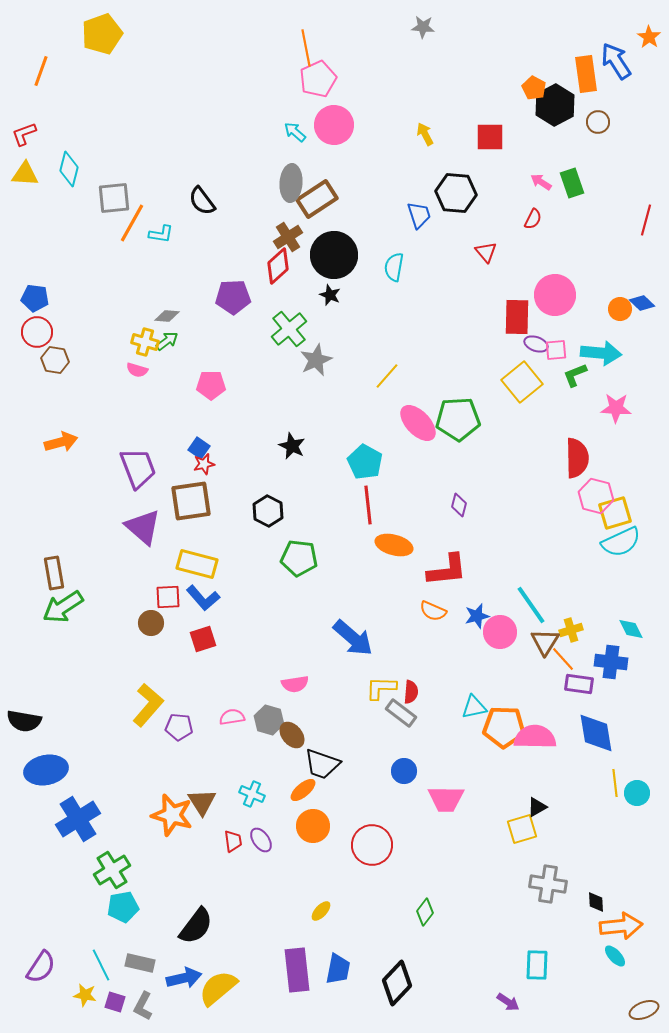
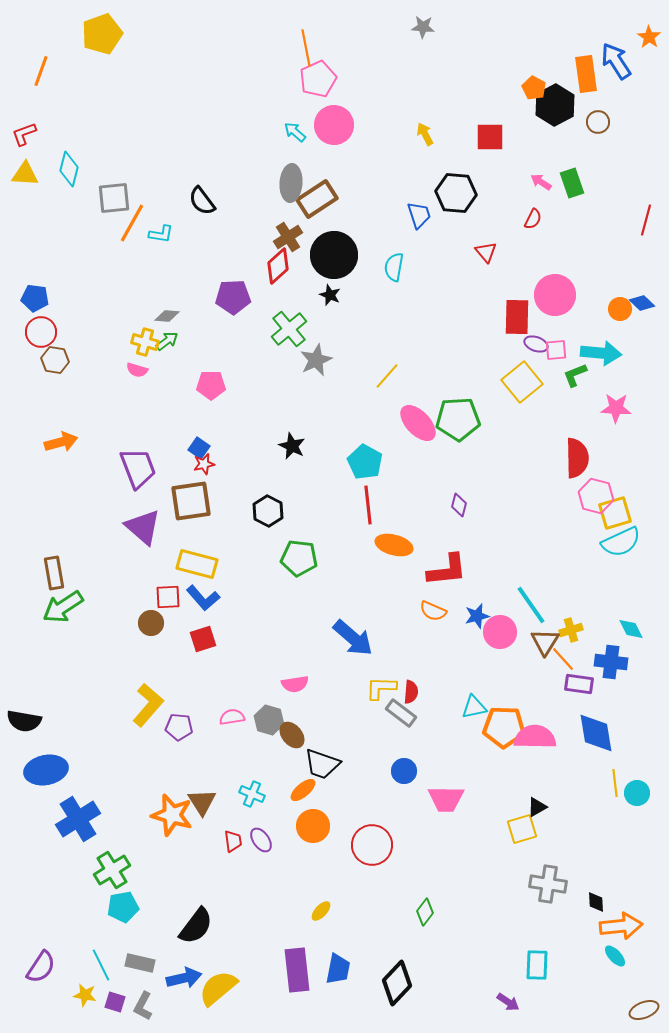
red circle at (37, 332): moved 4 px right
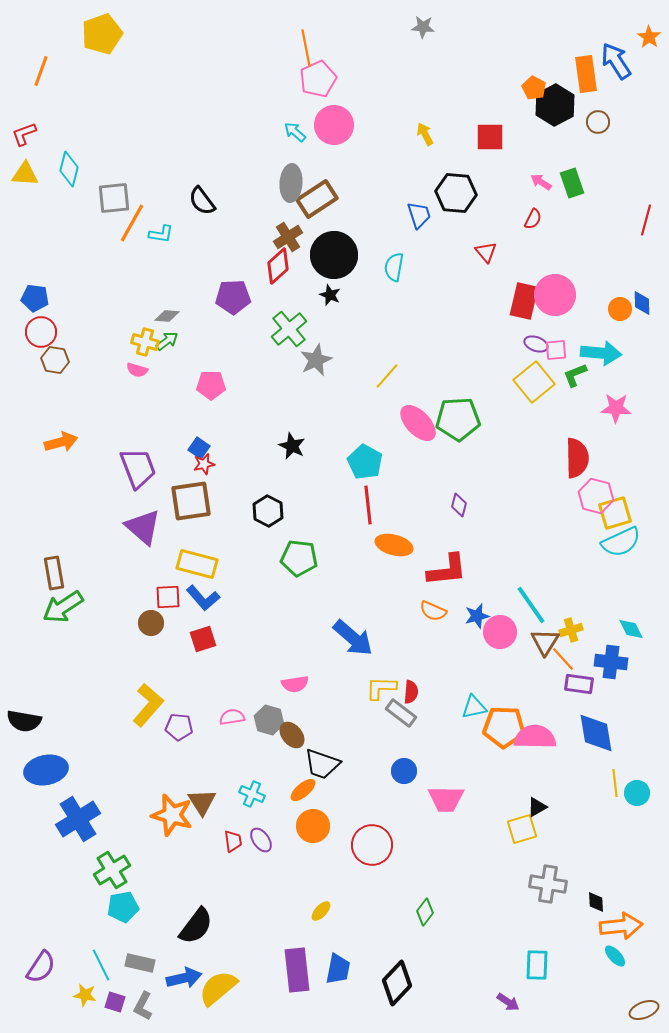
blue diamond at (642, 303): rotated 45 degrees clockwise
red rectangle at (517, 317): moved 7 px right, 16 px up; rotated 12 degrees clockwise
yellow square at (522, 382): moved 12 px right
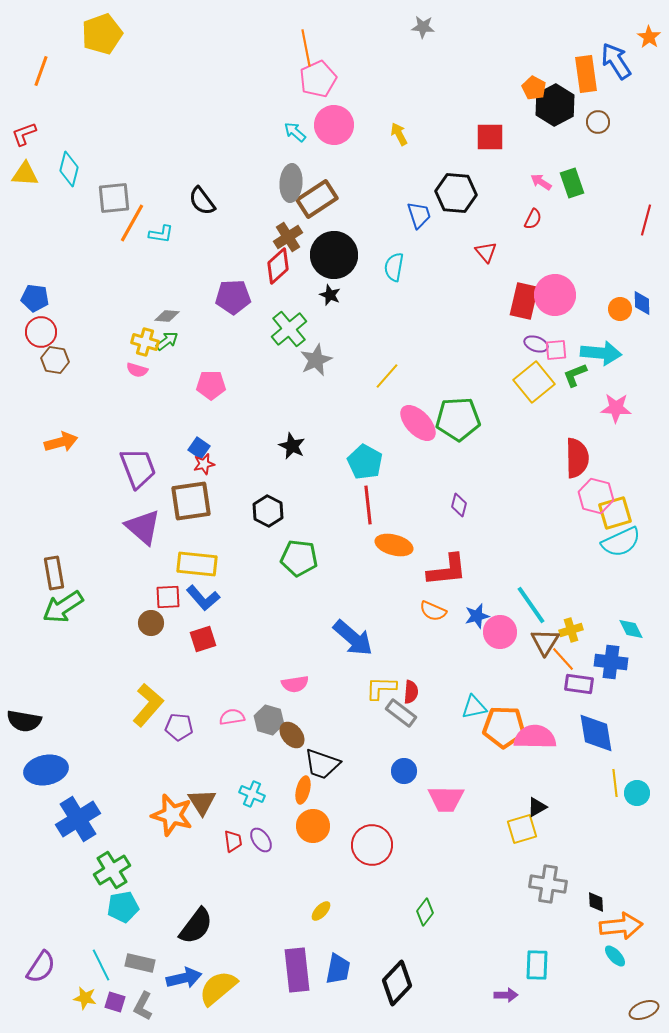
yellow arrow at (425, 134): moved 26 px left
yellow rectangle at (197, 564): rotated 9 degrees counterclockwise
orange ellipse at (303, 790): rotated 36 degrees counterclockwise
yellow star at (85, 995): moved 3 px down
purple arrow at (508, 1002): moved 2 px left, 7 px up; rotated 35 degrees counterclockwise
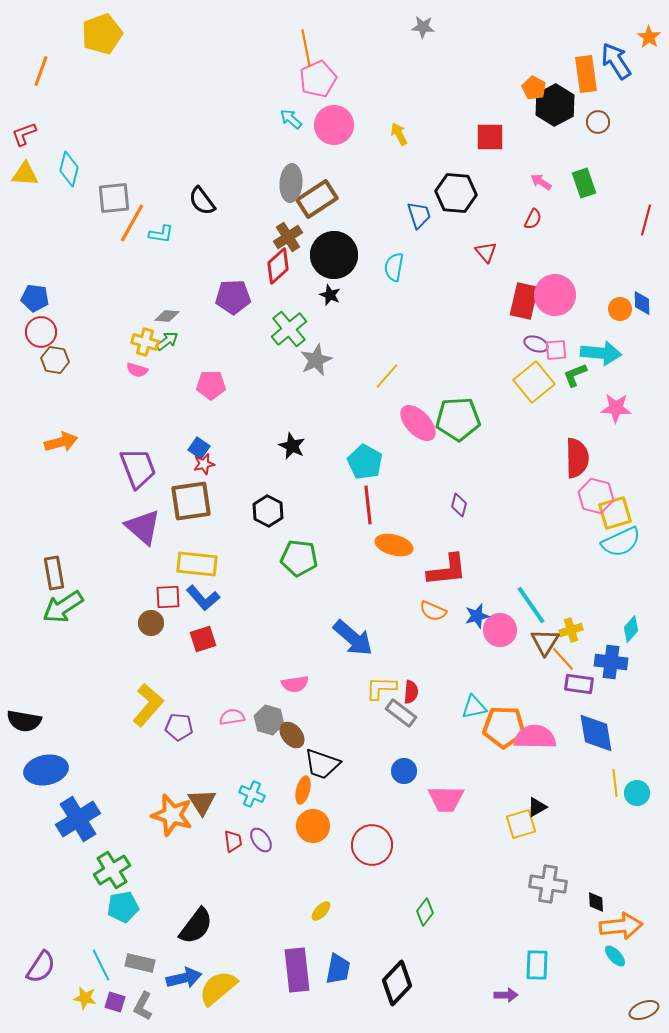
cyan arrow at (295, 132): moved 4 px left, 13 px up
green rectangle at (572, 183): moved 12 px right
cyan diamond at (631, 629): rotated 68 degrees clockwise
pink circle at (500, 632): moved 2 px up
yellow square at (522, 829): moved 1 px left, 5 px up
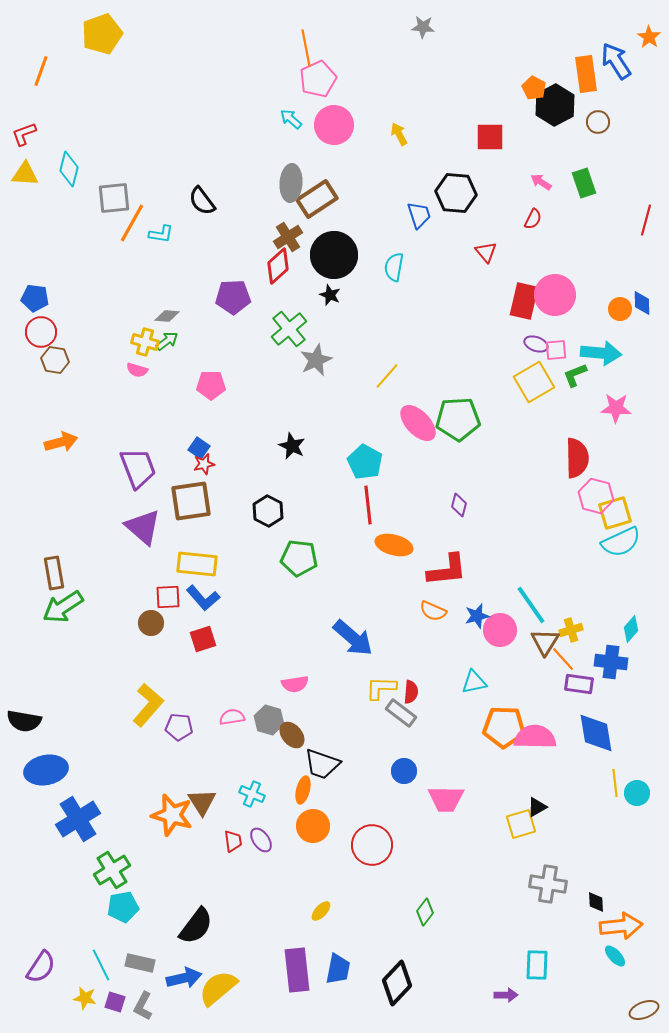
yellow square at (534, 382): rotated 9 degrees clockwise
cyan triangle at (474, 707): moved 25 px up
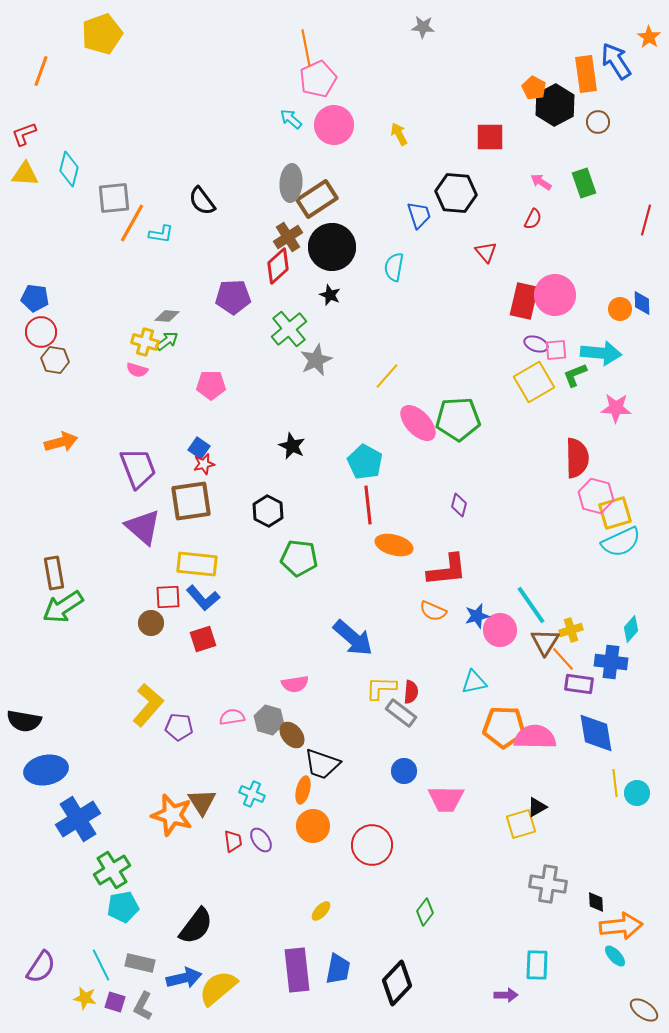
black circle at (334, 255): moved 2 px left, 8 px up
brown ellipse at (644, 1010): rotated 56 degrees clockwise
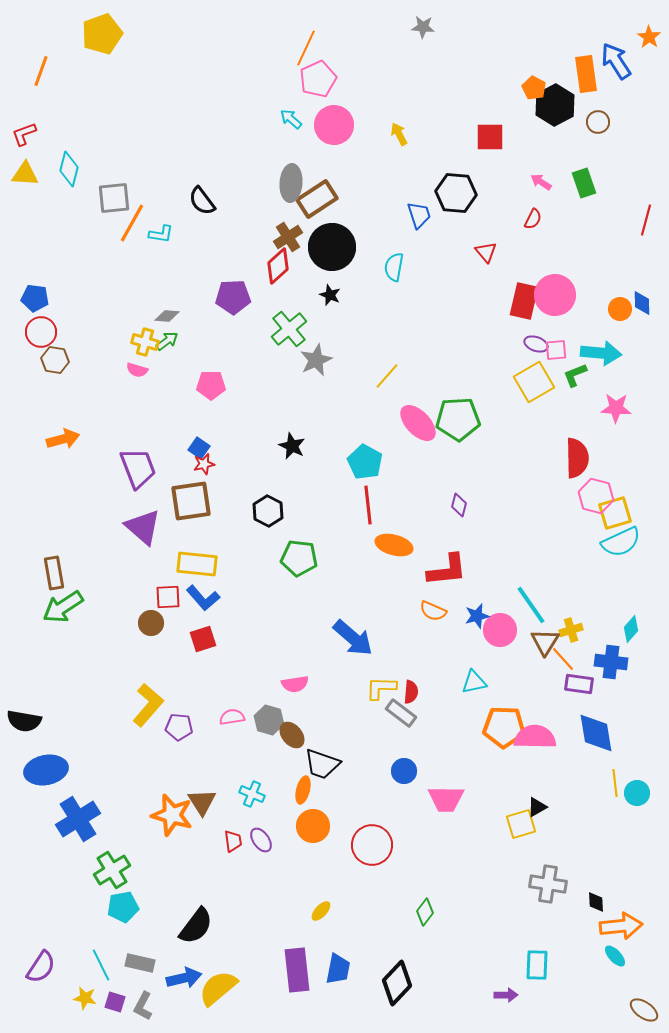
orange line at (306, 48): rotated 36 degrees clockwise
orange arrow at (61, 442): moved 2 px right, 3 px up
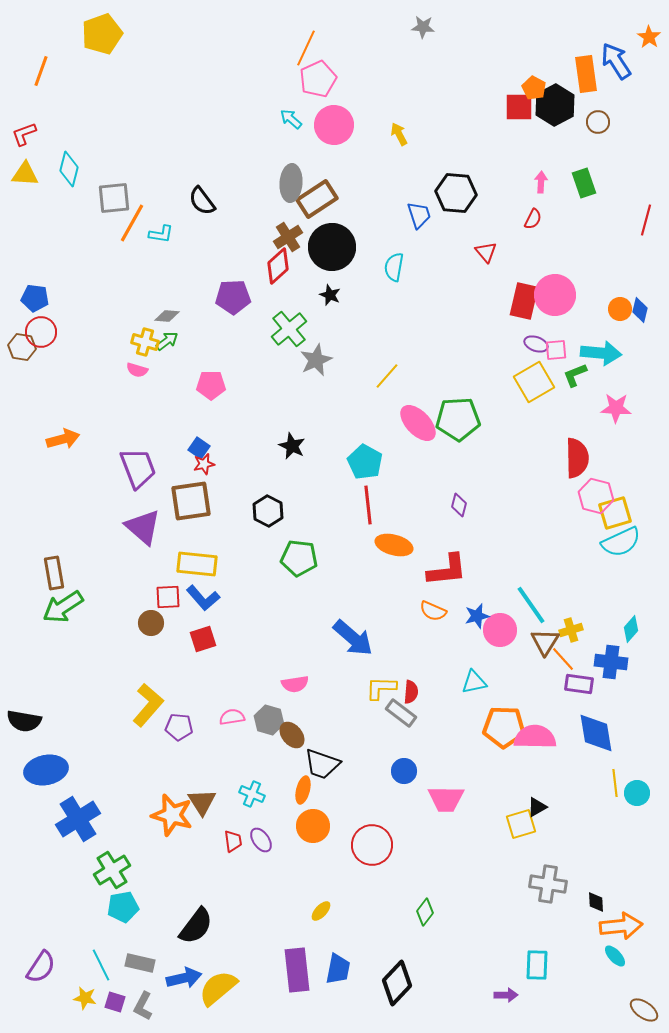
red square at (490, 137): moved 29 px right, 30 px up
pink arrow at (541, 182): rotated 60 degrees clockwise
blue diamond at (642, 303): moved 2 px left, 7 px down; rotated 15 degrees clockwise
brown hexagon at (55, 360): moved 33 px left, 13 px up
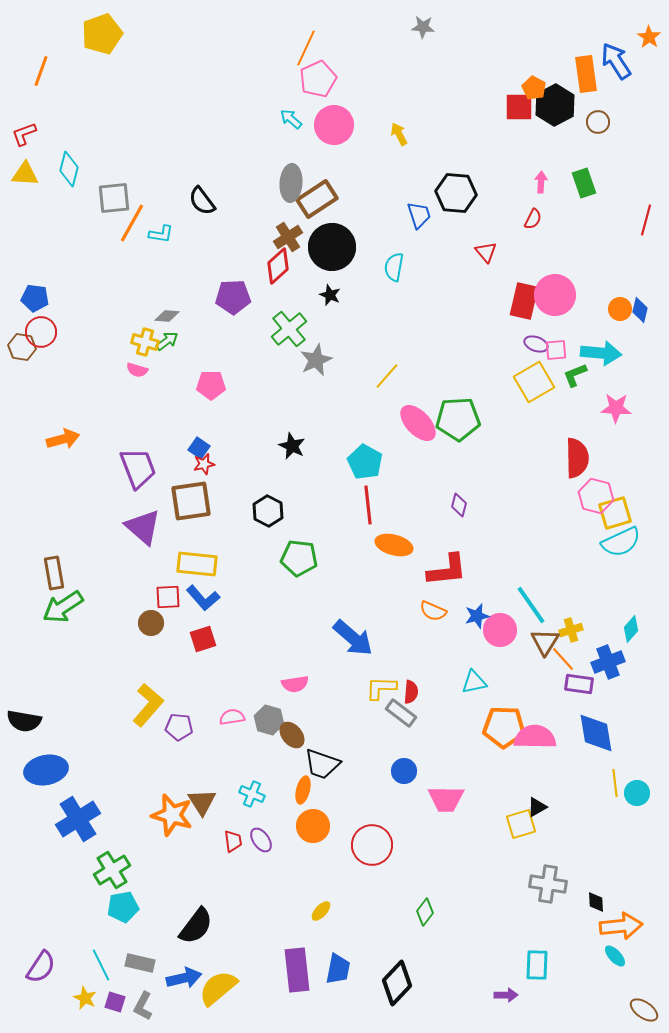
blue cross at (611, 662): moved 3 px left; rotated 28 degrees counterclockwise
yellow star at (85, 998): rotated 15 degrees clockwise
